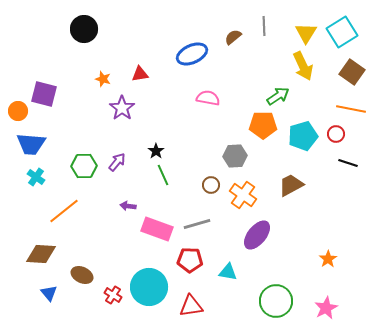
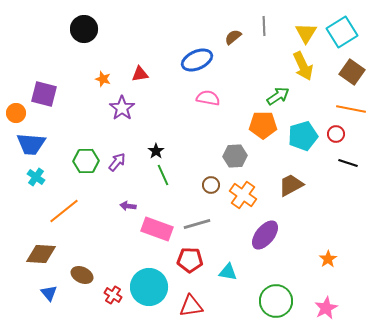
blue ellipse at (192, 54): moved 5 px right, 6 px down
orange circle at (18, 111): moved 2 px left, 2 px down
green hexagon at (84, 166): moved 2 px right, 5 px up
purple ellipse at (257, 235): moved 8 px right
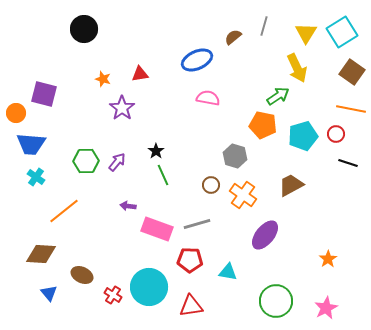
gray line at (264, 26): rotated 18 degrees clockwise
yellow arrow at (303, 66): moved 6 px left, 2 px down
orange pentagon at (263, 125): rotated 12 degrees clockwise
gray hexagon at (235, 156): rotated 20 degrees clockwise
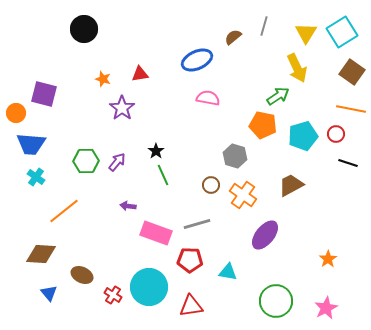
pink rectangle at (157, 229): moved 1 px left, 4 px down
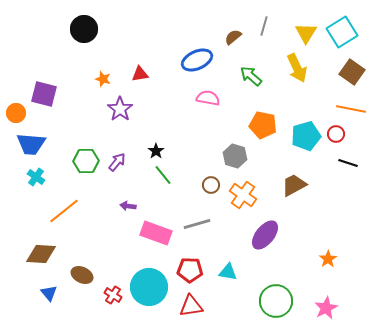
green arrow at (278, 96): moved 27 px left, 20 px up; rotated 105 degrees counterclockwise
purple star at (122, 108): moved 2 px left, 1 px down
cyan pentagon at (303, 136): moved 3 px right
green line at (163, 175): rotated 15 degrees counterclockwise
brown trapezoid at (291, 185): moved 3 px right
red pentagon at (190, 260): moved 10 px down
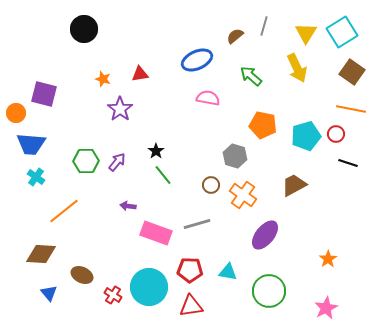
brown semicircle at (233, 37): moved 2 px right, 1 px up
green circle at (276, 301): moved 7 px left, 10 px up
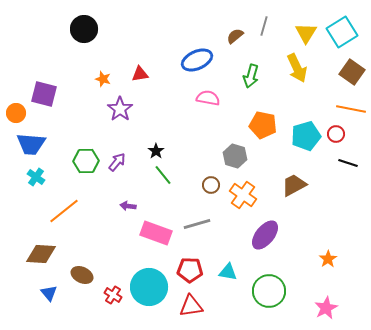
green arrow at (251, 76): rotated 115 degrees counterclockwise
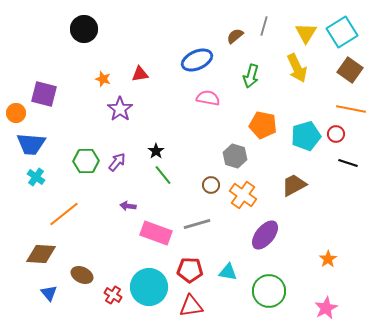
brown square at (352, 72): moved 2 px left, 2 px up
orange line at (64, 211): moved 3 px down
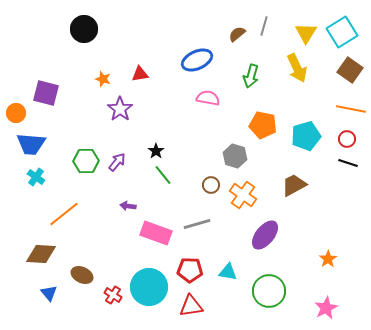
brown semicircle at (235, 36): moved 2 px right, 2 px up
purple square at (44, 94): moved 2 px right, 1 px up
red circle at (336, 134): moved 11 px right, 5 px down
